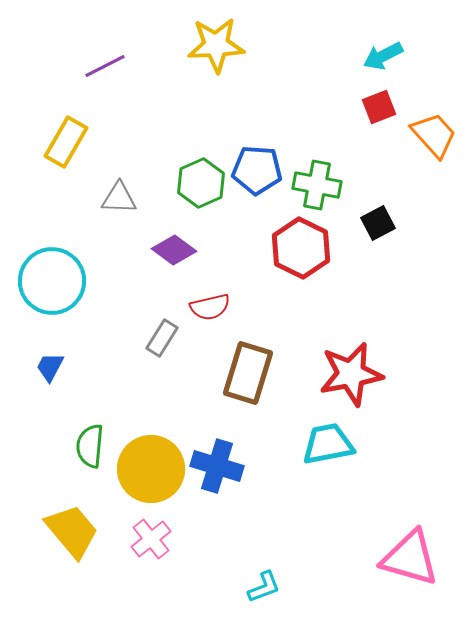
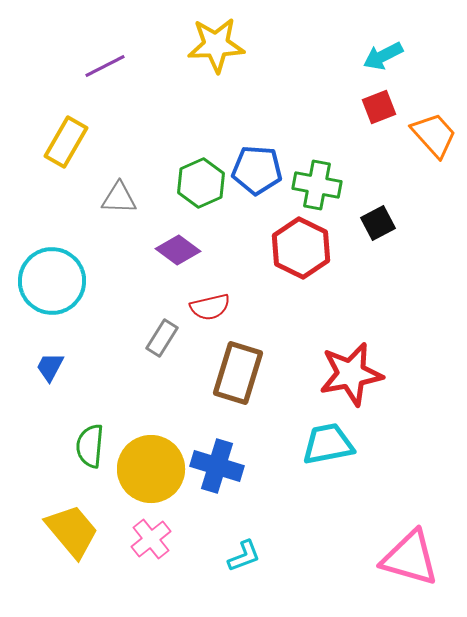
purple diamond: moved 4 px right
brown rectangle: moved 10 px left
cyan L-shape: moved 20 px left, 31 px up
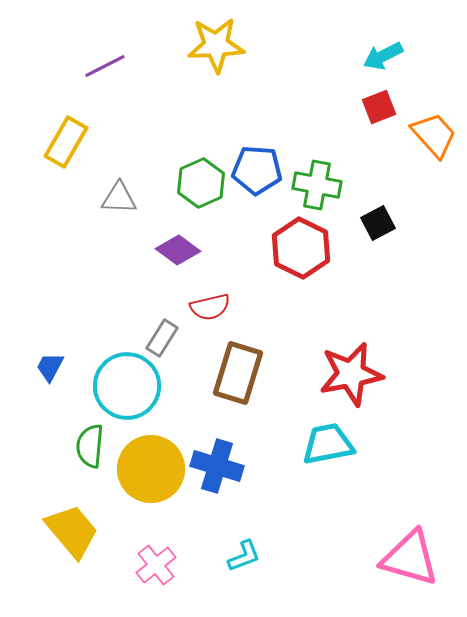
cyan circle: moved 75 px right, 105 px down
pink cross: moved 5 px right, 26 px down
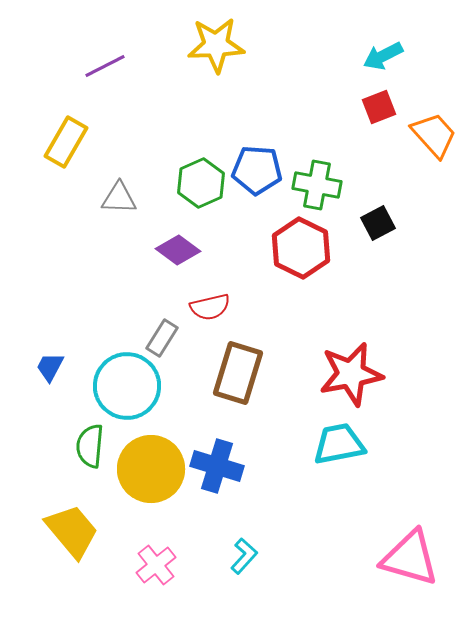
cyan trapezoid: moved 11 px right
cyan L-shape: rotated 27 degrees counterclockwise
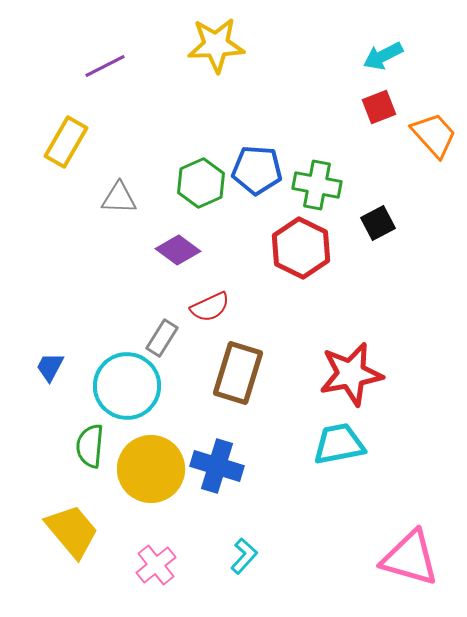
red semicircle: rotated 12 degrees counterclockwise
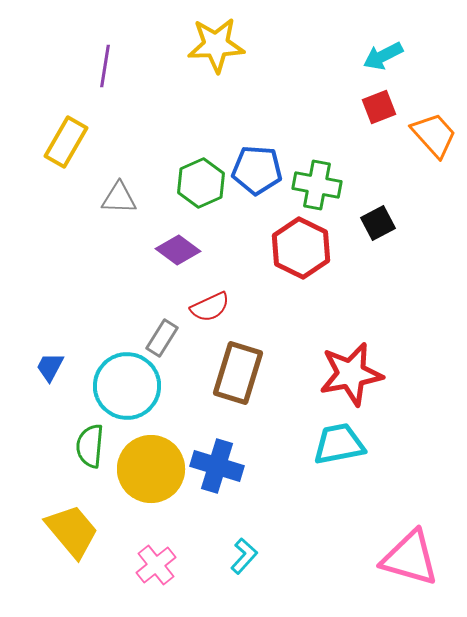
purple line: rotated 54 degrees counterclockwise
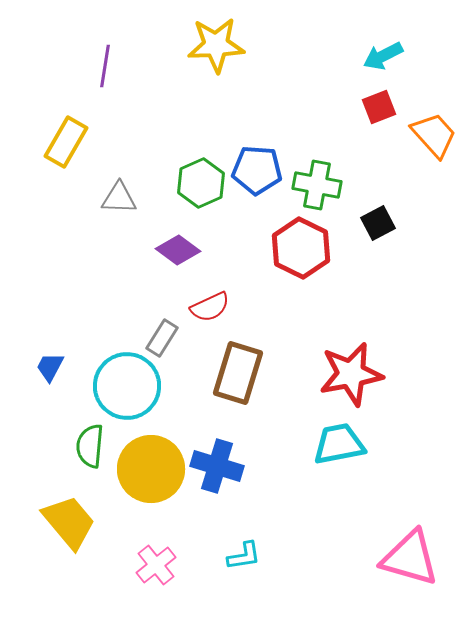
yellow trapezoid: moved 3 px left, 9 px up
cyan L-shape: rotated 39 degrees clockwise
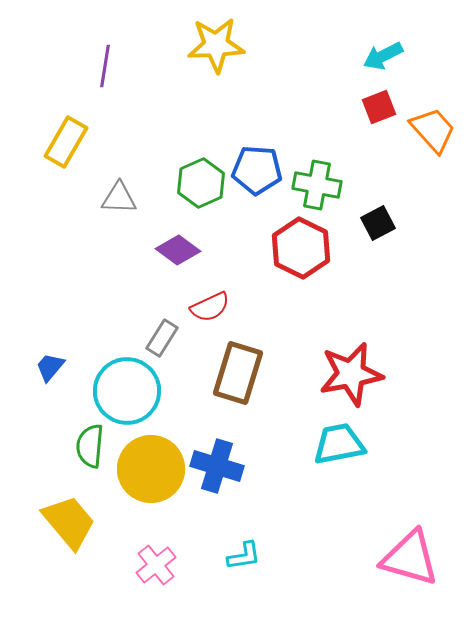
orange trapezoid: moved 1 px left, 5 px up
blue trapezoid: rotated 12 degrees clockwise
cyan circle: moved 5 px down
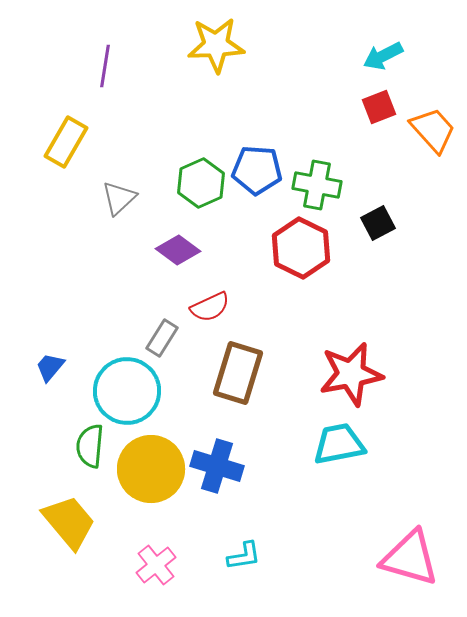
gray triangle: rotated 45 degrees counterclockwise
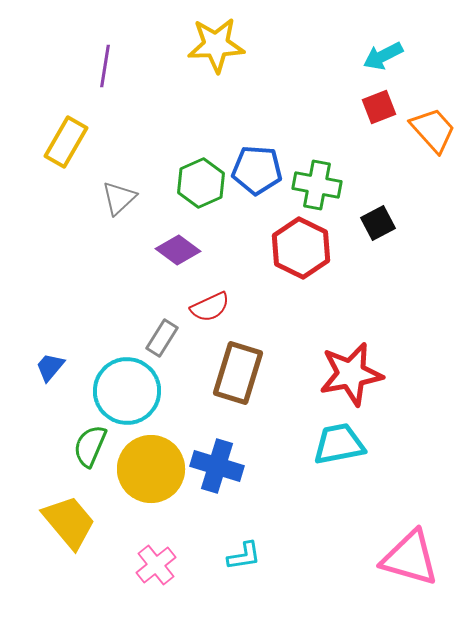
green semicircle: rotated 18 degrees clockwise
